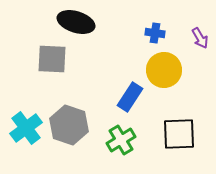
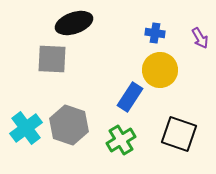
black ellipse: moved 2 px left, 1 px down; rotated 36 degrees counterclockwise
yellow circle: moved 4 px left
black square: rotated 21 degrees clockwise
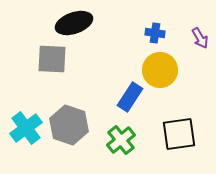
black square: rotated 27 degrees counterclockwise
green cross: rotated 8 degrees counterclockwise
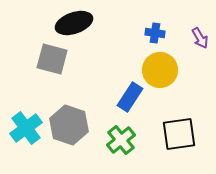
gray square: rotated 12 degrees clockwise
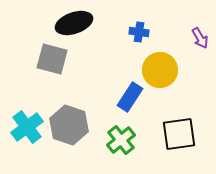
blue cross: moved 16 px left, 1 px up
cyan cross: moved 1 px right, 1 px up
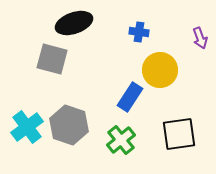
purple arrow: rotated 10 degrees clockwise
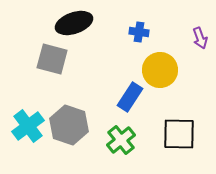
cyan cross: moved 1 px right, 1 px up
black square: rotated 9 degrees clockwise
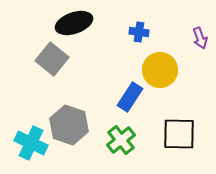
gray square: rotated 24 degrees clockwise
cyan cross: moved 3 px right, 17 px down; rotated 28 degrees counterclockwise
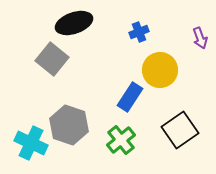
blue cross: rotated 30 degrees counterclockwise
black square: moved 1 px right, 4 px up; rotated 36 degrees counterclockwise
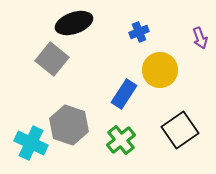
blue rectangle: moved 6 px left, 3 px up
